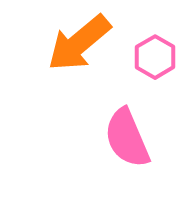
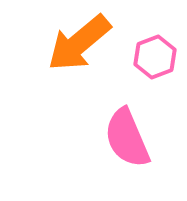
pink hexagon: rotated 9 degrees clockwise
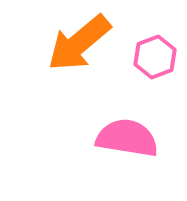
pink semicircle: rotated 122 degrees clockwise
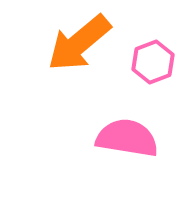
pink hexagon: moved 2 px left, 5 px down
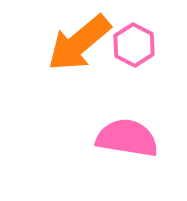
pink hexagon: moved 19 px left, 17 px up; rotated 12 degrees counterclockwise
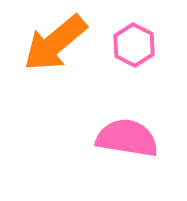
orange arrow: moved 24 px left
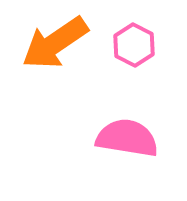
orange arrow: rotated 6 degrees clockwise
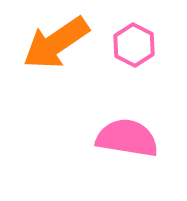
orange arrow: moved 1 px right
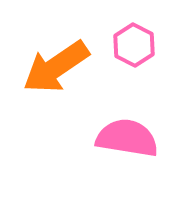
orange arrow: moved 24 px down
